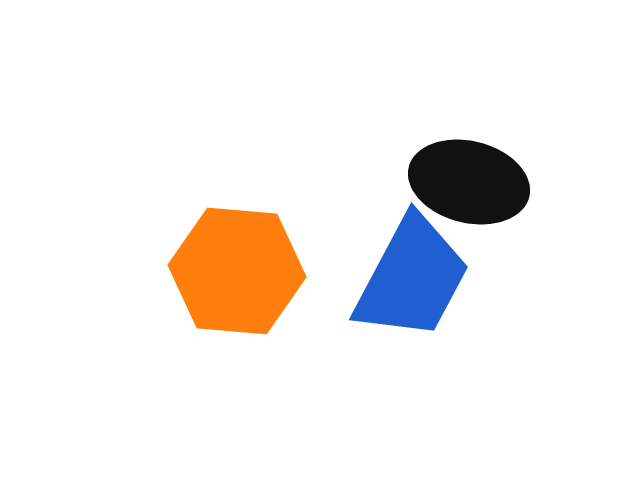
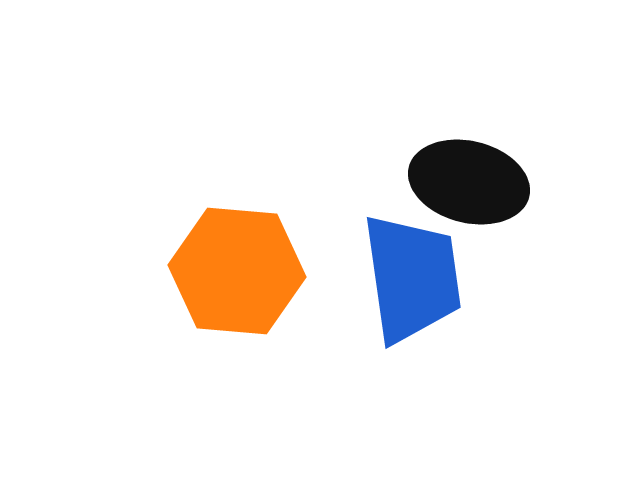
blue trapezoid: rotated 36 degrees counterclockwise
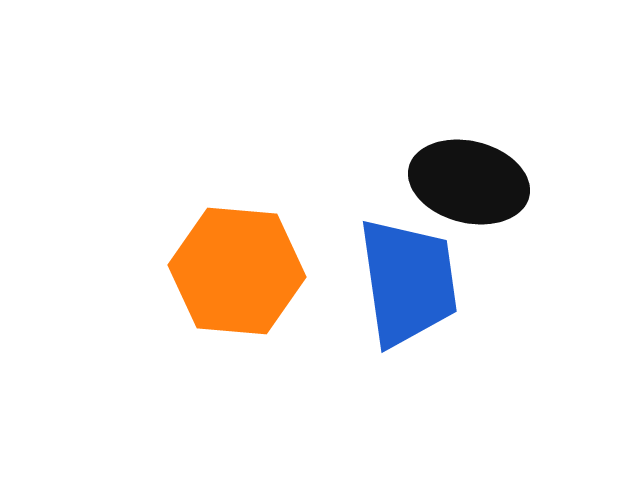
blue trapezoid: moved 4 px left, 4 px down
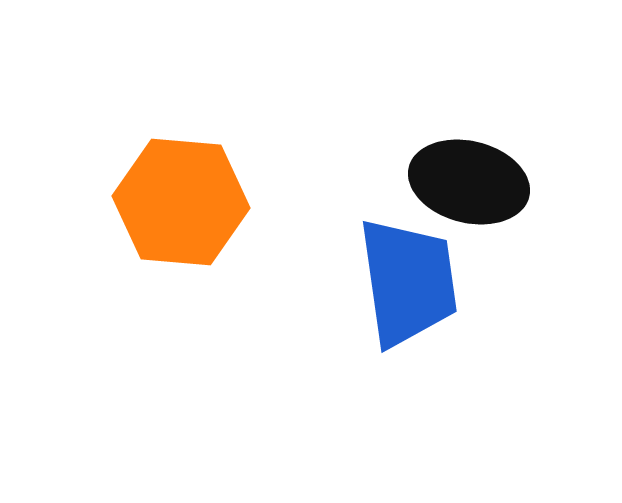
orange hexagon: moved 56 px left, 69 px up
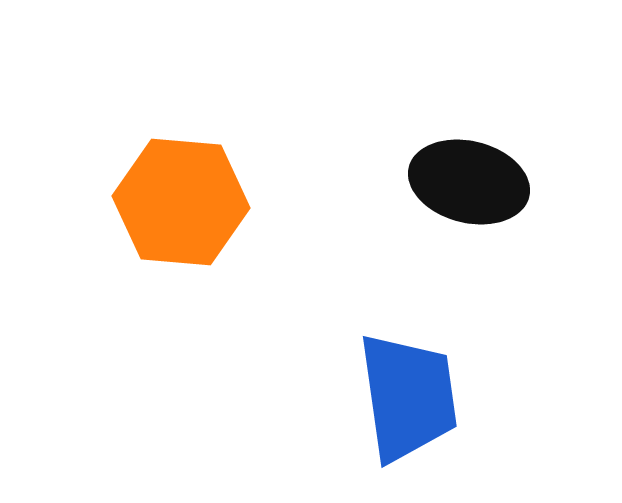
blue trapezoid: moved 115 px down
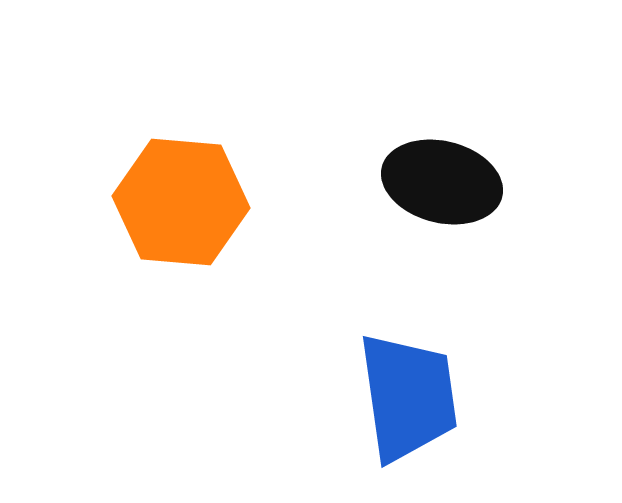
black ellipse: moved 27 px left
